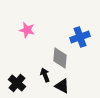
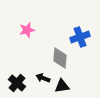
pink star: rotated 28 degrees counterclockwise
black arrow: moved 2 px left, 3 px down; rotated 48 degrees counterclockwise
black triangle: rotated 35 degrees counterclockwise
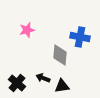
blue cross: rotated 30 degrees clockwise
gray diamond: moved 3 px up
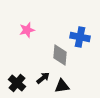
black arrow: rotated 120 degrees clockwise
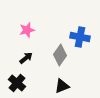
gray diamond: rotated 30 degrees clockwise
black arrow: moved 17 px left, 20 px up
black triangle: rotated 14 degrees counterclockwise
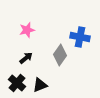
black triangle: moved 22 px left, 1 px up
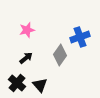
blue cross: rotated 30 degrees counterclockwise
black triangle: rotated 49 degrees counterclockwise
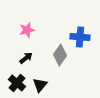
blue cross: rotated 24 degrees clockwise
black triangle: rotated 21 degrees clockwise
